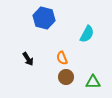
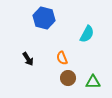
brown circle: moved 2 px right, 1 px down
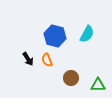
blue hexagon: moved 11 px right, 18 px down
orange semicircle: moved 15 px left, 2 px down
brown circle: moved 3 px right
green triangle: moved 5 px right, 3 px down
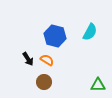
cyan semicircle: moved 3 px right, 2 px up
orange semicircle: rotated 144 degrees clockwise
brown circle: moved 27 px left, 4 px down
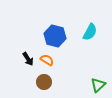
green triangle: rotated 42 degrees counterclockwise
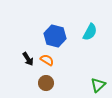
brown circle: moved 2 px right, 1 px down
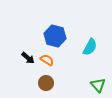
cyan semicircle: moved 15 px down
black arrow: moved 1 px up; rotated 16 degrees counterclockwise
green triangle: rotated 28 degrees counterclockwise
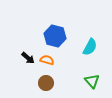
orange semicircle: rotated 16 degrees counterclockwise
green triangle: moved 6 px left, 4 px up
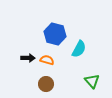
blue hexagon: moved 2 px up
cyan semicircle: moved 11 px left, 2 px down
black arrow: rotated 40 degrees counterclockwise
brown circle: moved 1 px down
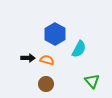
blue hexagon: rotated 15 degrees clockwise
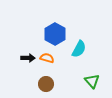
orange semicircle: moved 2 px up
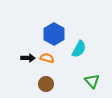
blue hexagon: moved 1 px left
